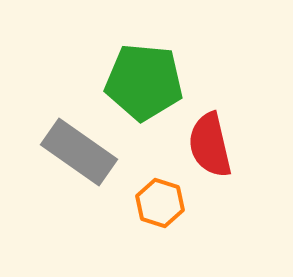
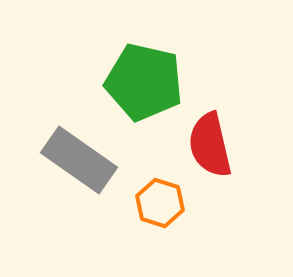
green pentagon: rotated 8 degrees clockwise
gray rectangle: moved 8 px down
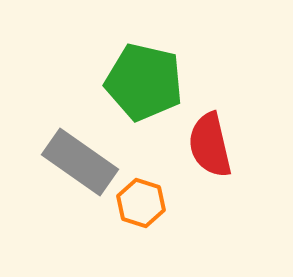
gray rectangle: moved 1 px right, 2 px down
orange hexagon: moved 19 px left
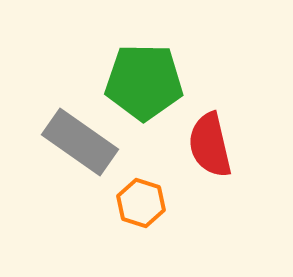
green pentagon: rotated 12 degrees counterclockwise
gray rectangle: moved 20 px up
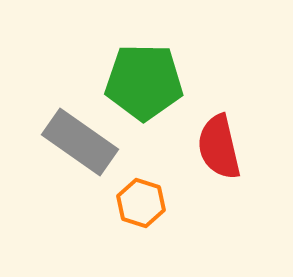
red semicircle: moved 9 px right, 2 px down
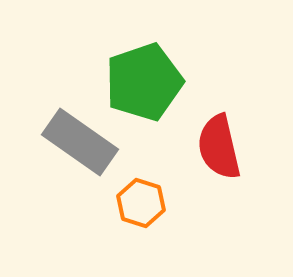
green pentagon: rotated 20 degrees counterclockwise
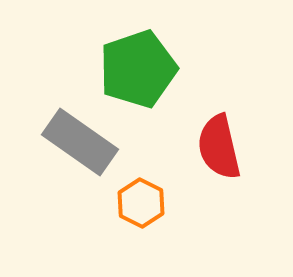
green pentagon: moved 6 px left, 13 px up
orange hexagon: rotated 9 degrees clockwise
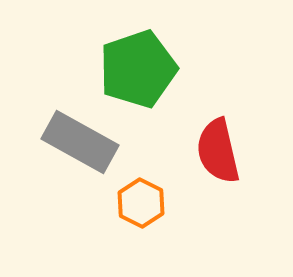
gray rectangle: rotated 6 degrees counterclockwise
red semicircle: moved 1 px left, 4 px down
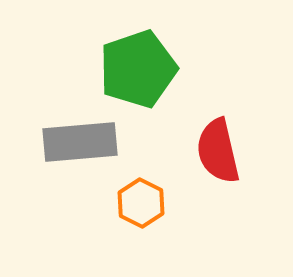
gray rectangle: rotated 34 degrees counterclockwise
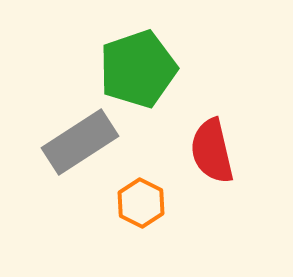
gray rectangle: rotated 28 degrees counterclockwise
red semicircle: moved 6 px left
